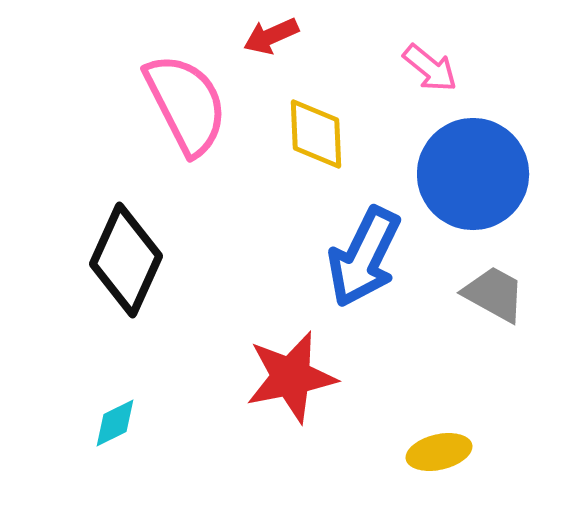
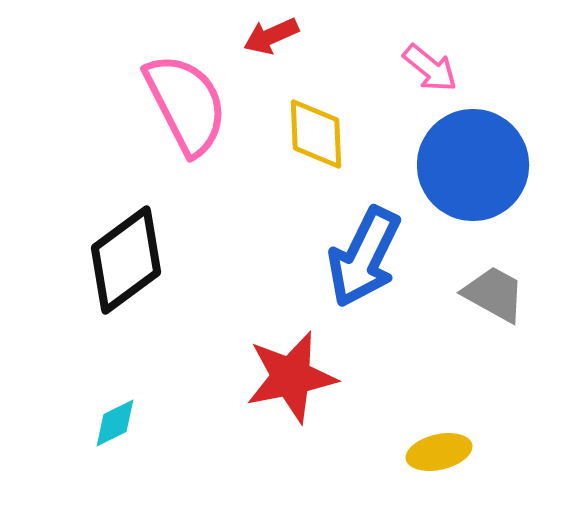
blue circle: moved 9 px up
black diamond: rotated 29 degrees clockwise
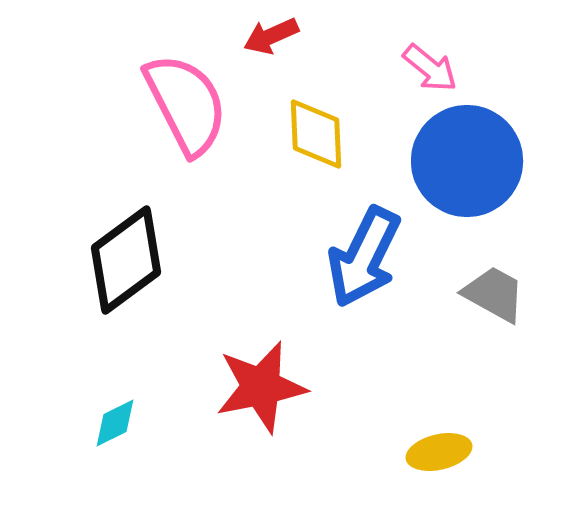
blue circle: moved 6 px left, 4 px up
red star: moved 30 px left, 10 px down
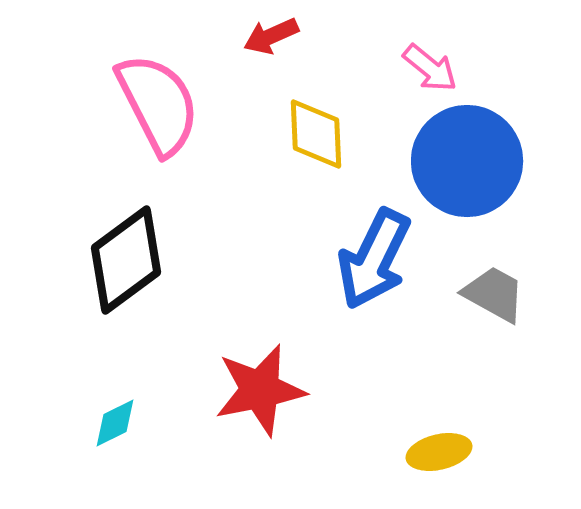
pink semicircle: moved 28 px left
blue arrow: moved 10 px right, 2 px down
red star: moved 1 px left, 3 px down
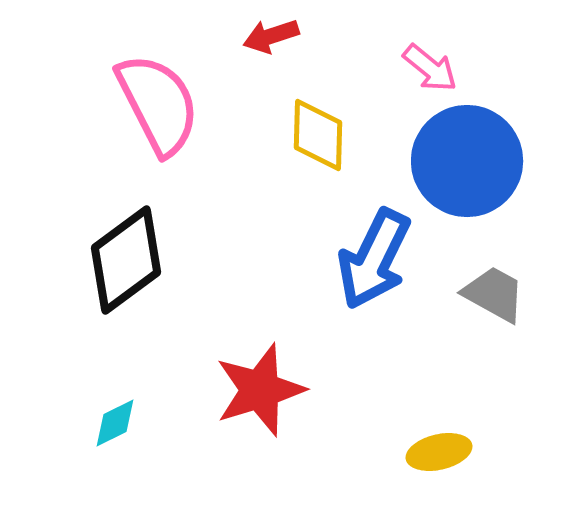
red arrow: rotated 6 degrees clockwise
yellow diamond: moved 2 px right, 1 px down; rotated 4 degrees clockwise
red star: rotated 6 degrees counterclockwise
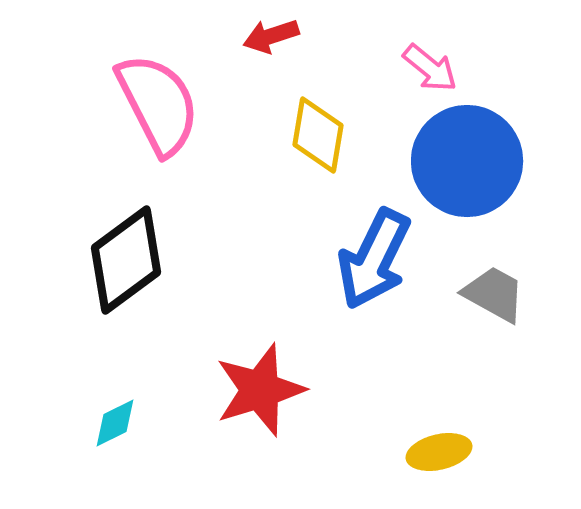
yellow diamond: rotated 8 degrees clockwise
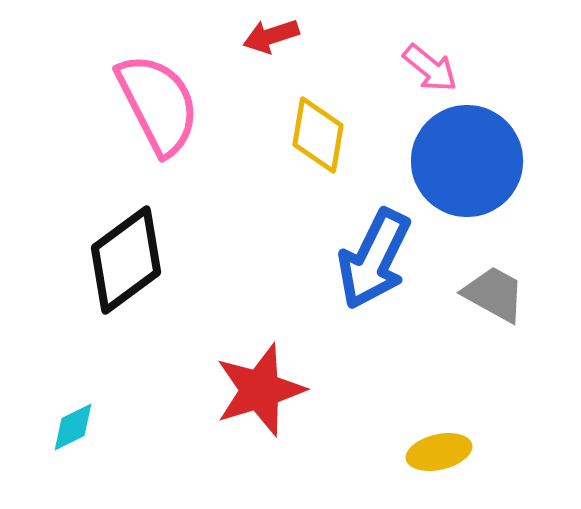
cyan diamond: moved 42 px left, 4 px down
